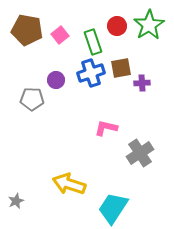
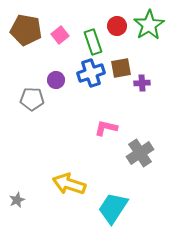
brown pentagon: moved 1 px left
gray star: moved 1 px right, 1 px up
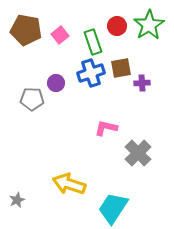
purple circle: moved 3 px down
gray cross: moved 2 px left; rotated 12 degrees counterclockwise
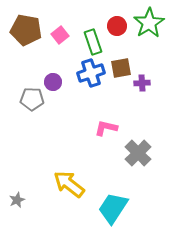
green star: moved 2 px up
purple circle: moved 3 px left, 1 px up
yellow arrow: rotated 20 degrees clockwise
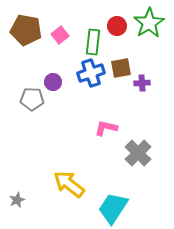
green rectangle: rotated 25 degrees clockwise
